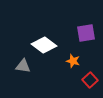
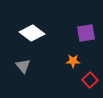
white diamond: moved 12 px left, 12 px up
orange star: rotated 16 degrees counterclockwise
gray triangle: rotated 42 degrees clockwise
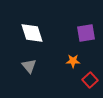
white diamond: rotated 35 degrees clockwise
gray triangle: moved 6 px right
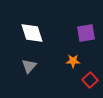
gray triangle: rotated 21 degrees clockwise
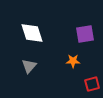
purple square: moved 1 px left, 1 px down
red square: moved 2 px right, 4 px down; rotated 28 degrees clockwise
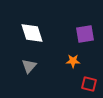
red square: moved 3 px left; rotated 28 degrees clockwise
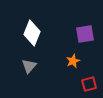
white diamond: rotated 40 degrees clockwise
orange star: rotated 24 degrees counterclockwise
red square: rotated 28 degrees counterclockwise
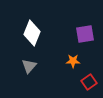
orange star: rotated 24 degrees clockwise
red square: moved 2 px up; rotated 21 degrees counterclockwise
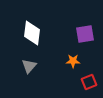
white diamond: rotated 15 degrees counterclockwise
red square: rotated 14 degrees clockwise
